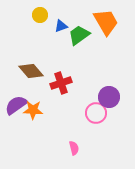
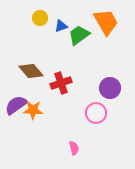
yellow circle: moved 3 px down
purple circle: moved 1 px right, 9 px up
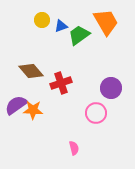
yellow circle: moved 2 px right, 2 px down
purple circle: moved 1 px right
